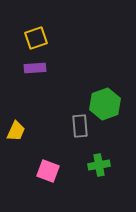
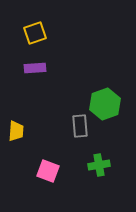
yellow square: moved 1 px left, 5 px up
yellow trapezoid: rotated 20 degrees counterclockwise
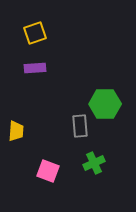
green hexagon: rotated 20 degrees clockwise
green cross: moved 5 px left, 2 px up; rotated 15 degrees counterclockwise
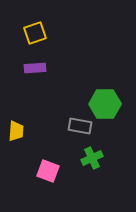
gray rectangle: rotated 75 degrees counterclockwise
green cross: moved 2 px left, 5 px up
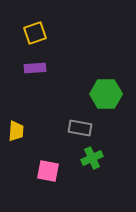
green hexagon: moved 1 px right, 10 px up
gray rectangle: moved 2 px down
pink square: rotated 10 degrees counterclockwise
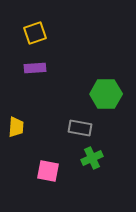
yellow trapezoid: moved 4 px up
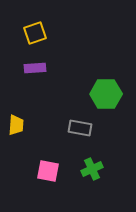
yellow trapezoid: moved 2 px up
green cross: moved 11 px down
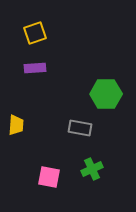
pink square: moved 1 px right, 6 px down
